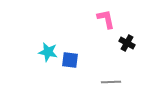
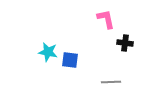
black cross: moved 2 px left; rotated 21 degrees counterclockwise
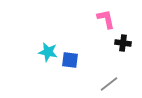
black cross: moved 2 px left
gray line: moved 2 px left, 2 px down; rotated 36 degrees counterclockwise
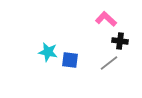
pink L-shape: rotated 35 degrees counterclockwise
black cross: moved 3 px left, 2 px up
gray line: moved 21 px up
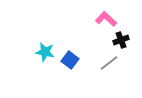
black cross: moved 1 px right, 1 px up; rotated 28 degrees counterclockwise
cyan star: moved 3 px left
blue square: rotated 30 degrees clockwise
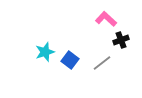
cyan star: rotated 30 degrees counterclockwise
gray line: moved 7 px left
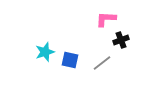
pink L-shape: rotated 40 degrees counterclockwise
blue square: rotated 24 degrees counterclockwise
